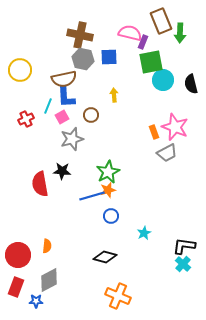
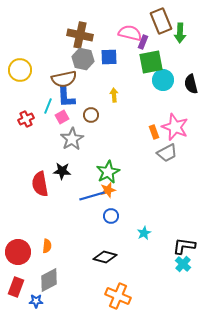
gray star: rotated 15 degrees counterclockwise
red circle: moved 3 px up
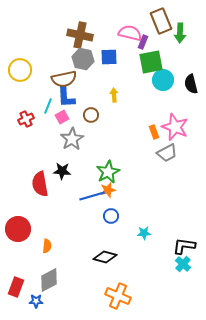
cyan star: rotated 24 degrees clockwise
red circle: moved 23 px up
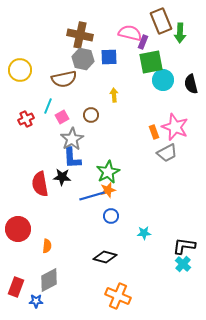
blue L-shape: moved 6 px right, 61 px down
black star: moved 6 px down
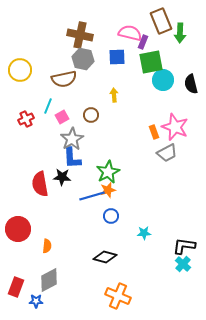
blue square: moved 8 px right
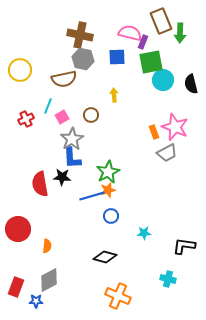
cyan cross: moved 15 px left, 15 px down; rotated 28 degrees counterclockwise
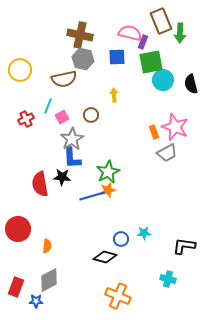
blue circle: moved 10 px right, 23 px down
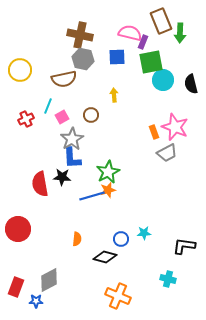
orange semicircle: moved 30 px right, 7 px up
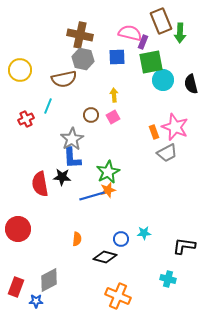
pink square: moved 51 px right
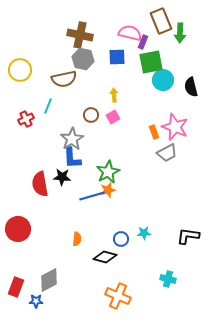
black semicircle: moved 3 px down
black L-shape: moved 4 px right, 10 px up
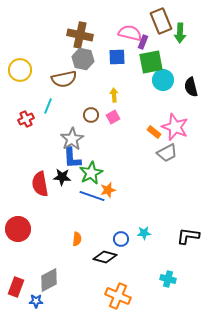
orange rectangle: rotated 32 degrees counterclockwise
green star: moved 17 px left, 1 px down
blue line: rotated 35 degrees clockwise
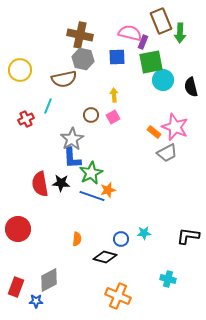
black star: moved 1 px left, 6 px down
